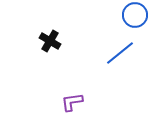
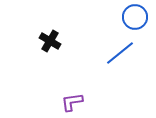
blue circle: moved 2 px down
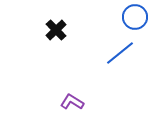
black cross: moved 6 px right, 11 px up; rotated 15 degrees clockwise
purple L-shape: rotated 40 degrees clockwise
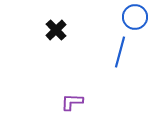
blue line: moved 1 px up; rotated 36 degrees counterclockwise
purple L-shape: rotated 30 degrees counterclockwise
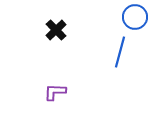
purple L-shape: moved 17 px left, 10 px up
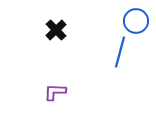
blue circle: moved 1 px right, 4 px down
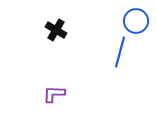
black cross: rotated 15 degrees counterclockwise
purple L-shape: moved 1 px left, 2 px down
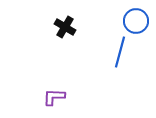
black cross: moved 9 px right, 3 px up
purple L-shape: moved 3 px down
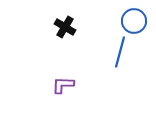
blue circle: moved 2 px left
purple L-shape: moved 9 px right, 12 px up
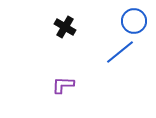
blue line: rotated 36 degrees clockwise
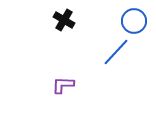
black cross: moved 1 px left, 7 px up
blue line: moved 4 px left; rotated 8 degrees counterclockwise
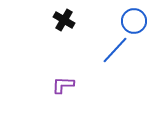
blue line: moved 1 px left, 2 px up
